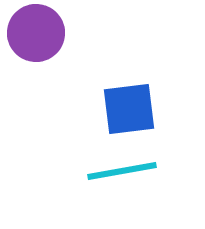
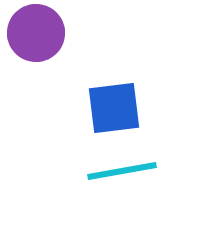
blue square: moved 15 px left, 1 px up
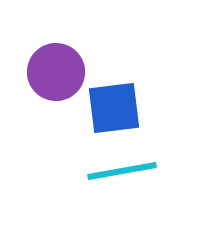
purple circle: moved 20 px right, 39 px down
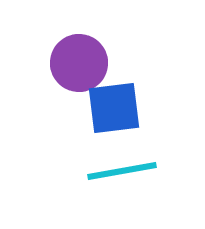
purple circle: moved 23 px right, 9 px up
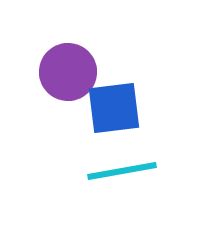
purple circle: moved 11 px left, 9 px down
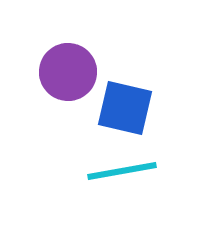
blue square: moved 11 px right; rotated 20 degrees clockwise
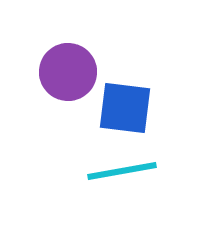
blue square: rotated 6 degrees counterclockwise
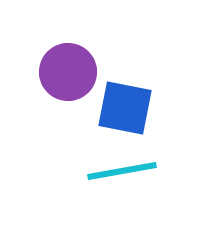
blue square: rotated 4 degrees clockwise
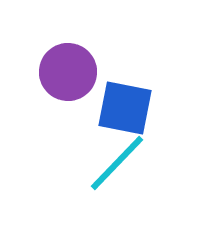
cyan line: moved 5 px left, 8 px up; rotated 36 degrees counterclockwise
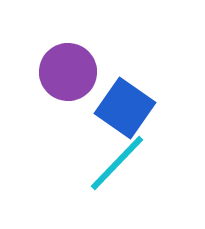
blue square: rotated 24 degrees clockwise
